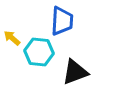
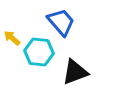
blue trapezoid: moved 1 px left, 1 px down; rotated 44 degrees counterclockwise
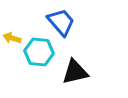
yellow arrow: rotated 24 degrees counterclockwise
black triangle: rotated 8 degrees clockwise
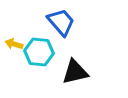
yellow arrow: moved 2 px right, 6 px down
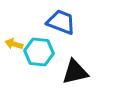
blue trapezoid: rotated 28 degrees counterclockwise
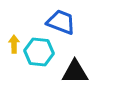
yellow arrow: rotated 72 degrees clockwise
black triangle: rotated 12 degrees clockwise
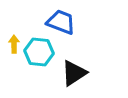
black triangle: moved 1 px left, 1 px down; rotated 32 degrees counterclockwise
